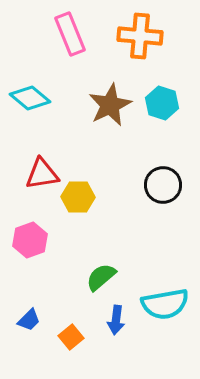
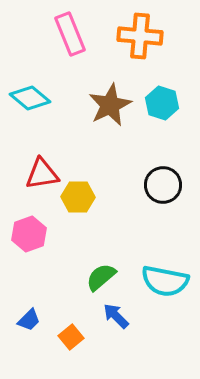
pink hexagon: moved 1 px left, 6 px up
cyan semicircle: moved 23 px up; rotated 21 degrees clockwise
blue arrow: moved 4 px up; rotated 128 degrees clockwise
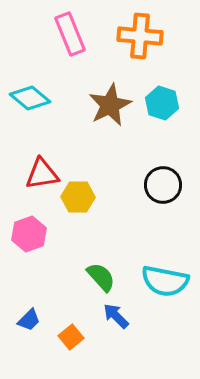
green semicircle: rotated 88 degrees clockwise
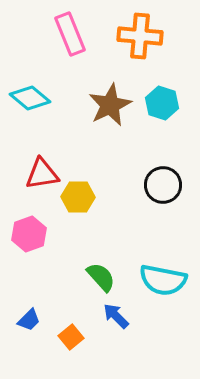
cyan semicircle: moved 2 px left, 1 px up
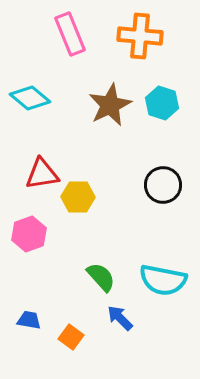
blue arrow: moved 4 px right, 2 px down
blue trapezoid: rotated 125 degrees counterclockwise
orange square: rotated 15 degrees counterclockwise
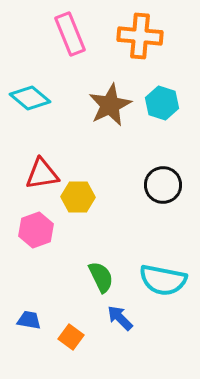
pink hexagon: moved 7 px right, 4 px up
green semicircle: rotated 16 degrees clockwise
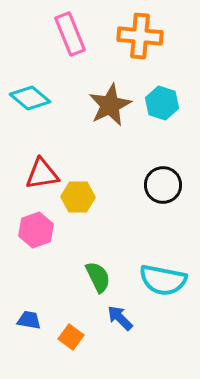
green semicircle: moved 3 px left
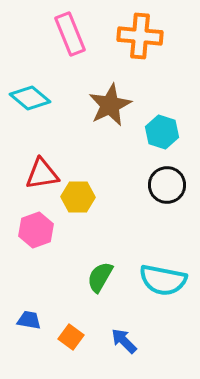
cyan hexagon: moved 29 px down
black circle: moved 4 px right
green semicircle: moved 2 px right; rotated 124 degrees counterclockwise
blue arrow: moved 4 px right, 23 px down
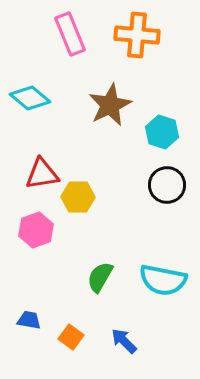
orange cross: moved 3 px left, 1 px up
